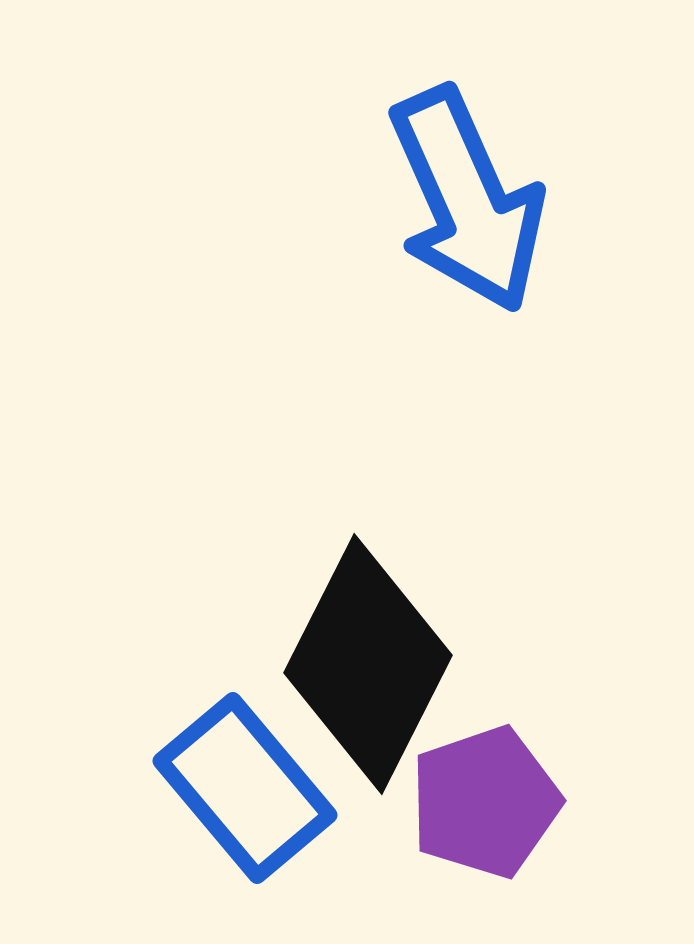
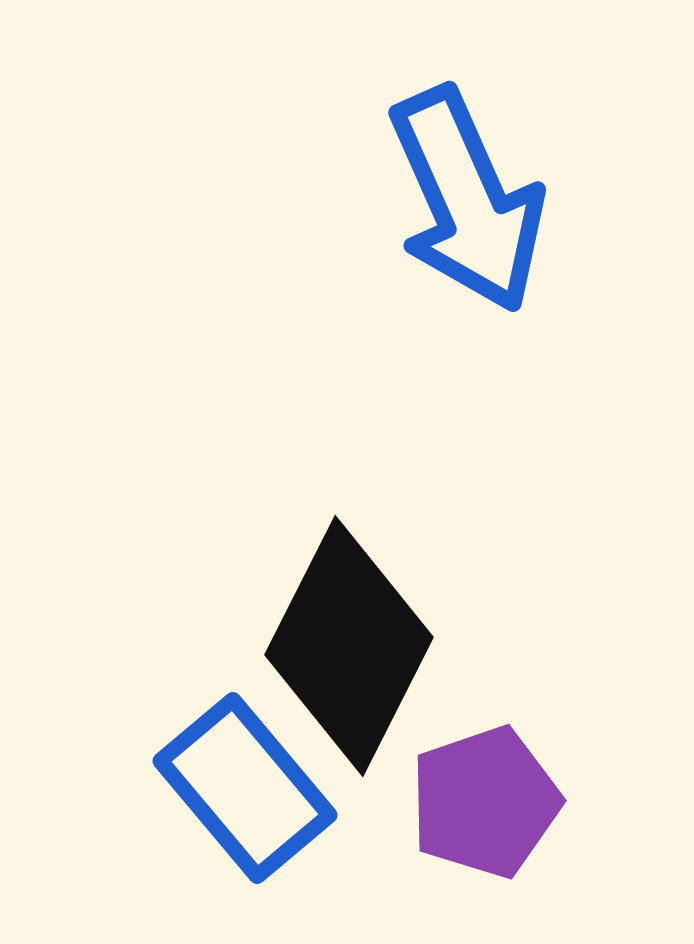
black diamond: moved 19 px left, 18 px up
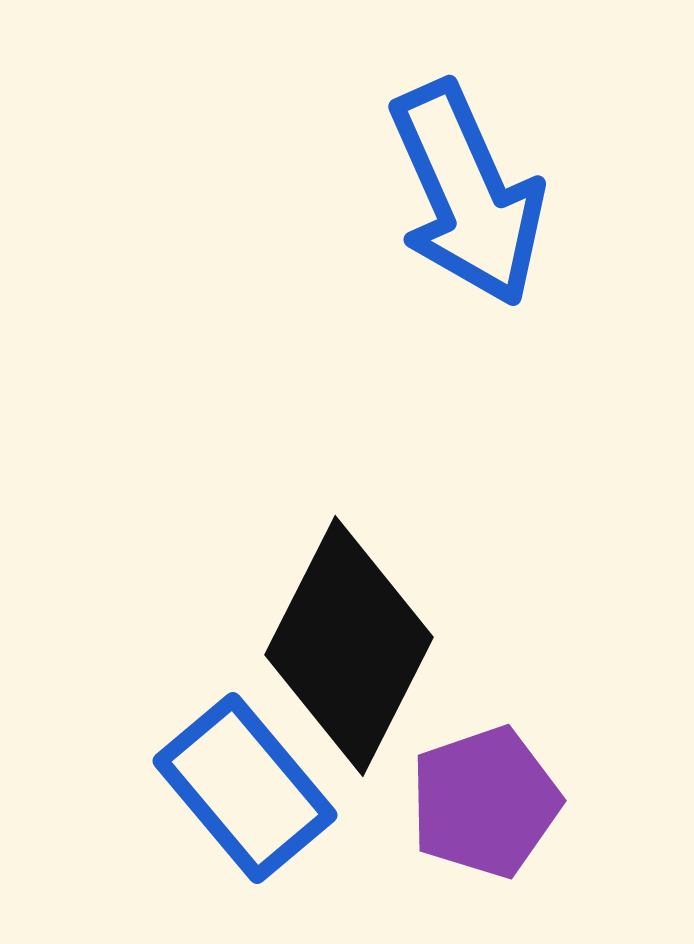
blue arrow: moved 6 px up
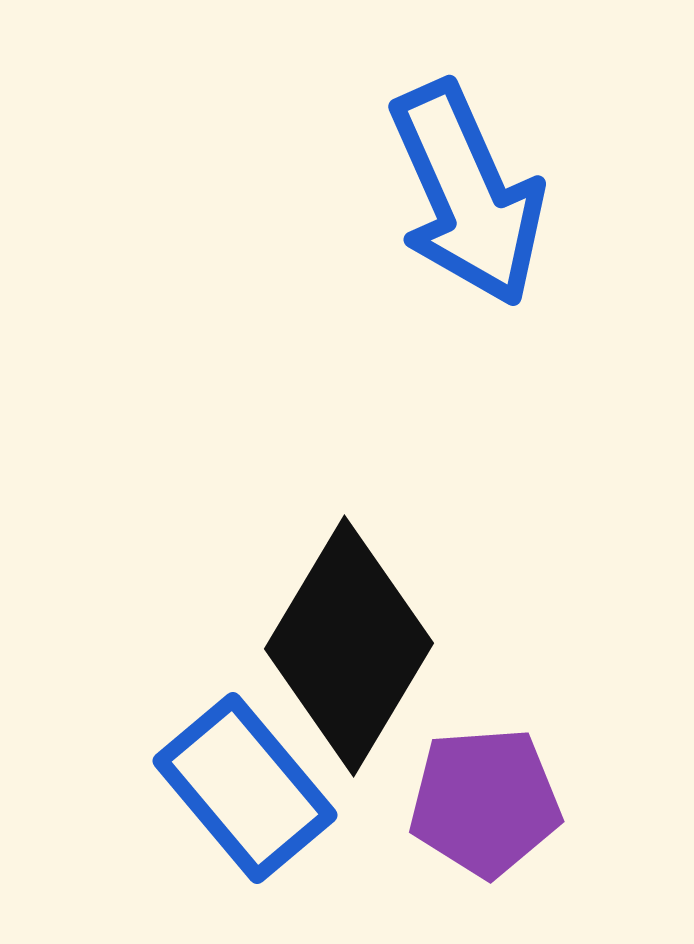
black diamond: rotated 4 degrees clockwise
purple pentagon: rotated 15 degrees clockwise
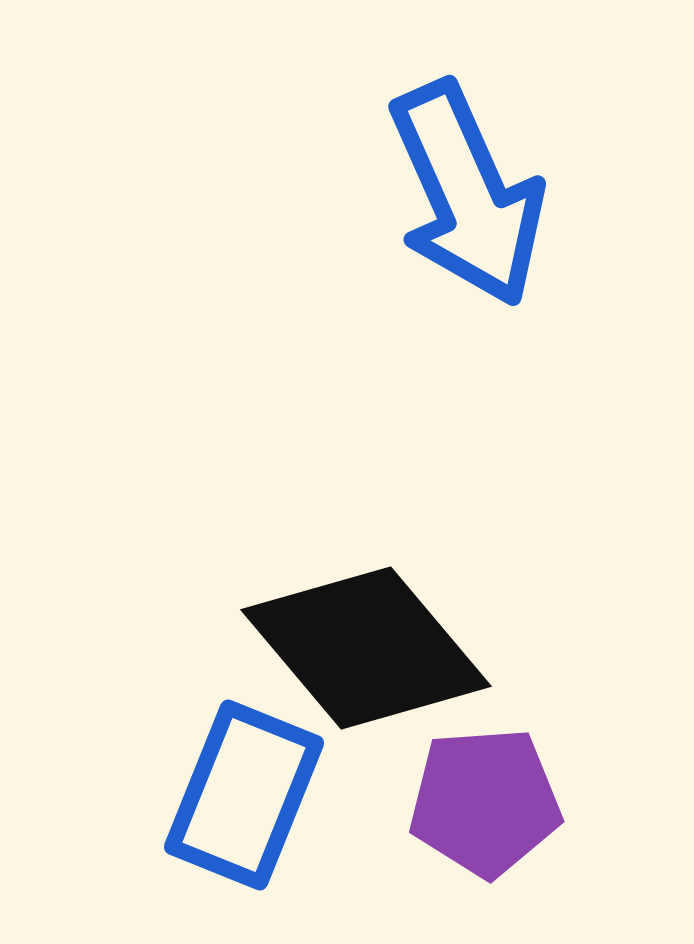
black diamond: moved 17 px right, 2 px down; rotated 71 degrees counterclockwise
blue rectangle: moved 1 px left, 7 px down; rotated 62 degrees clockwise
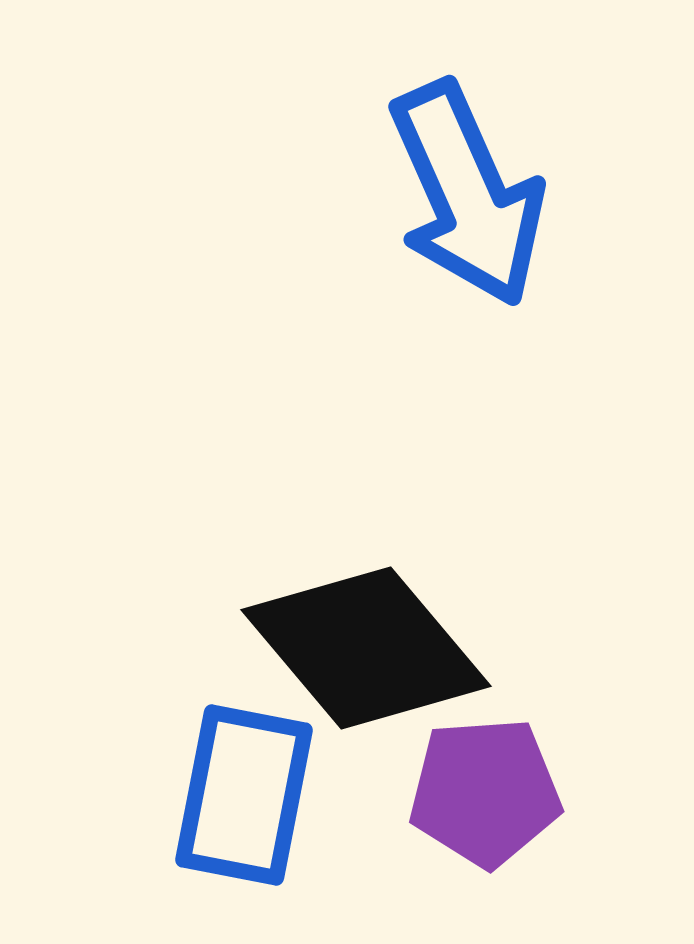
blue rectangle: rotated 11 degrees counterclockwise
purple pentagon: moved 10 px up
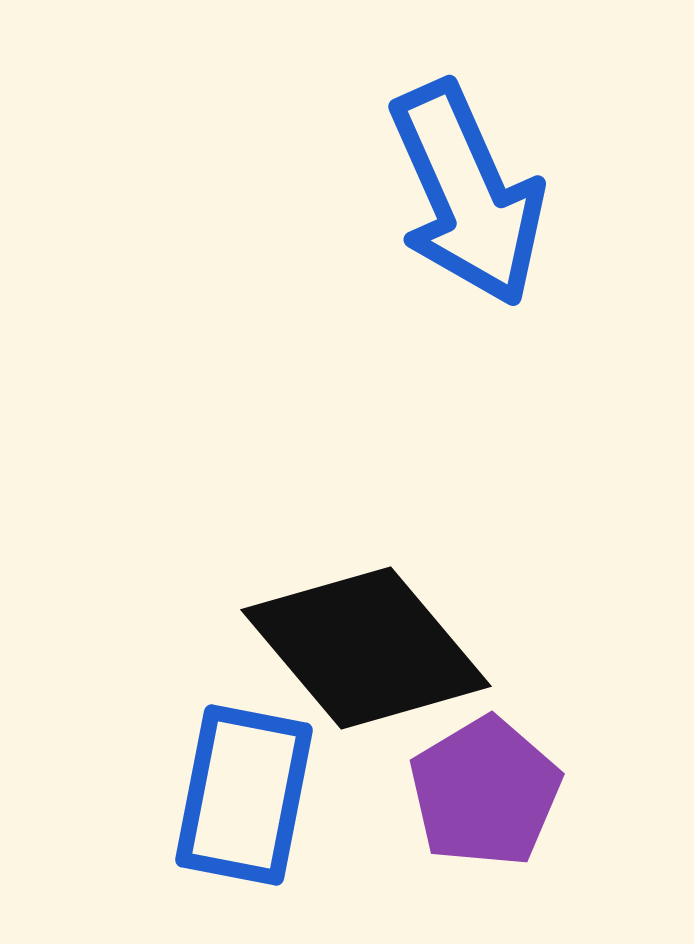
purple pentagon: rotated 27 degrees counterclockwise
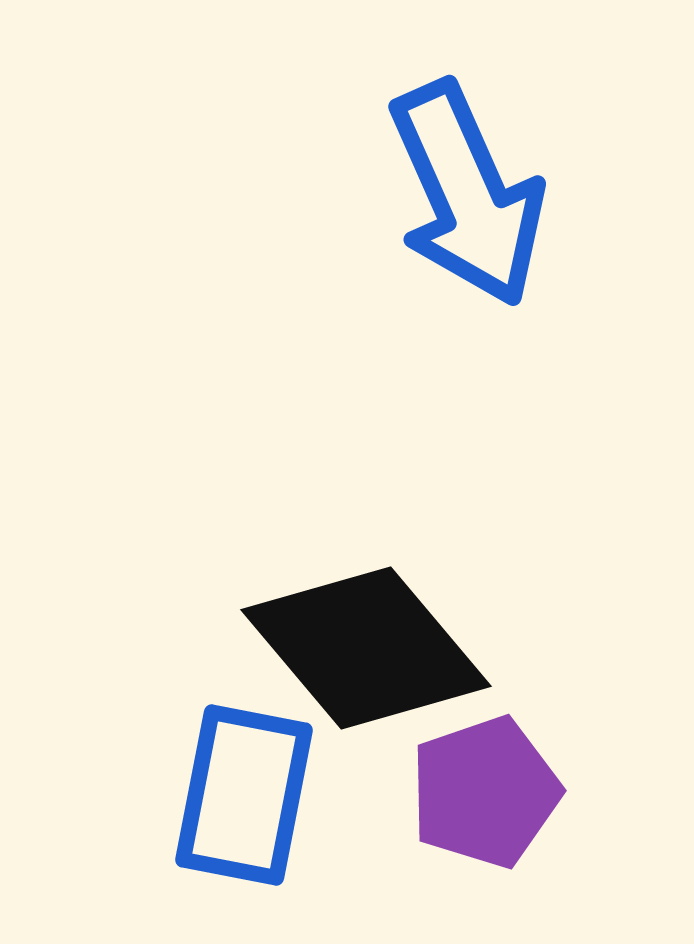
purple pentagon: rotated 12 degrees clockwise
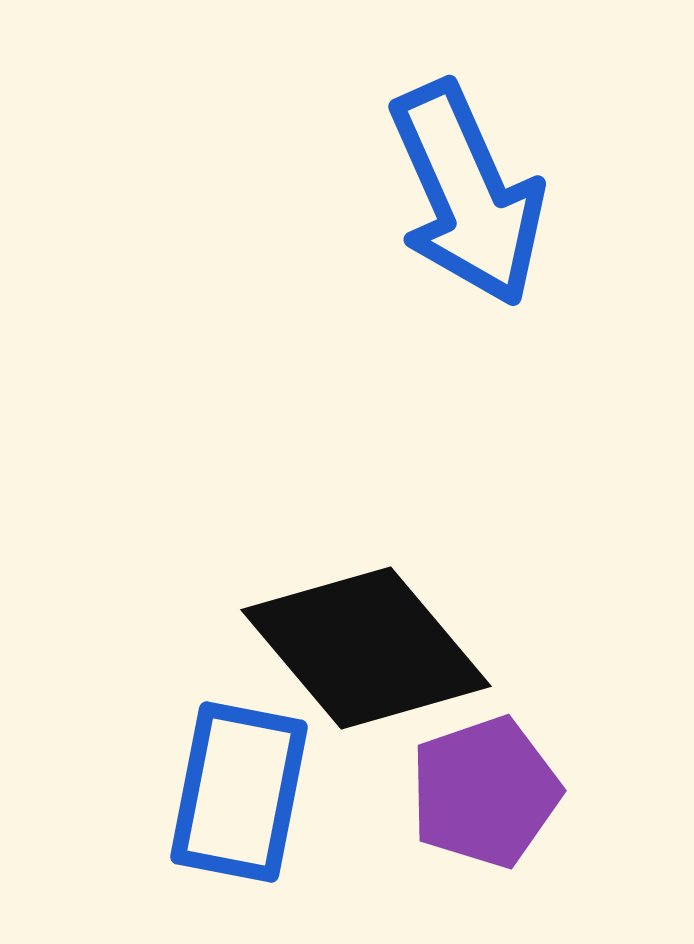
blue rectangle: moved 5 px left, 3 px up
